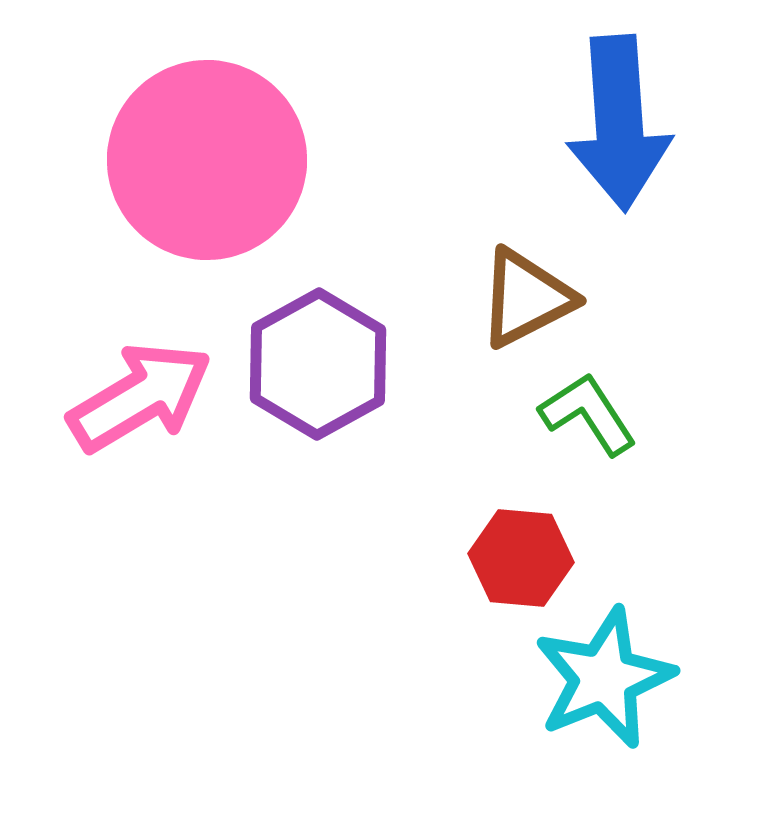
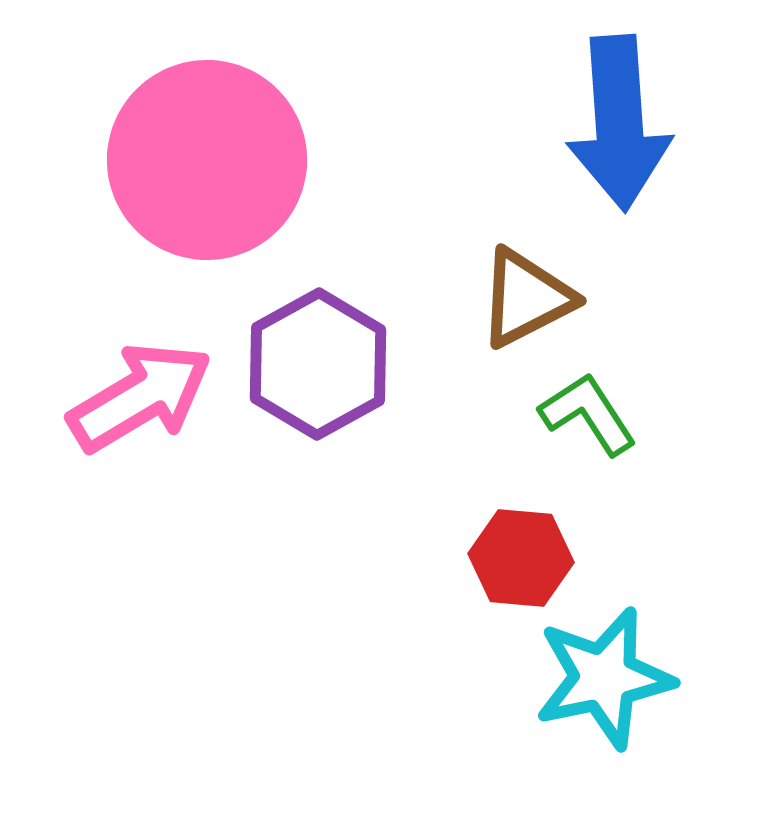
cyan star: rotated 10 degrees clockwise
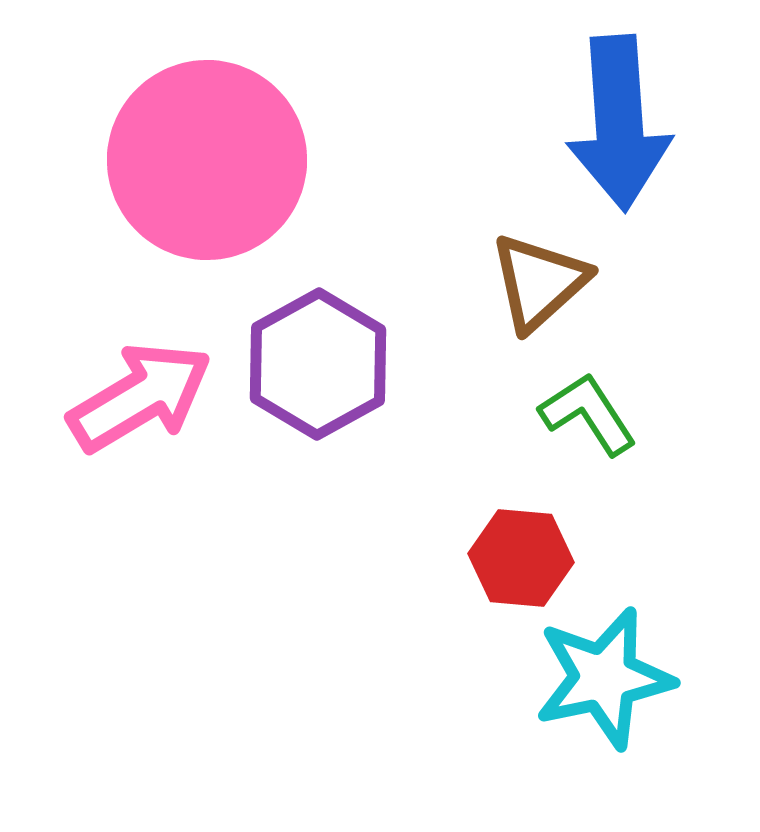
brown triangle: moved 13 px right, 16 px up; rotated 15 degrees counterclockwise
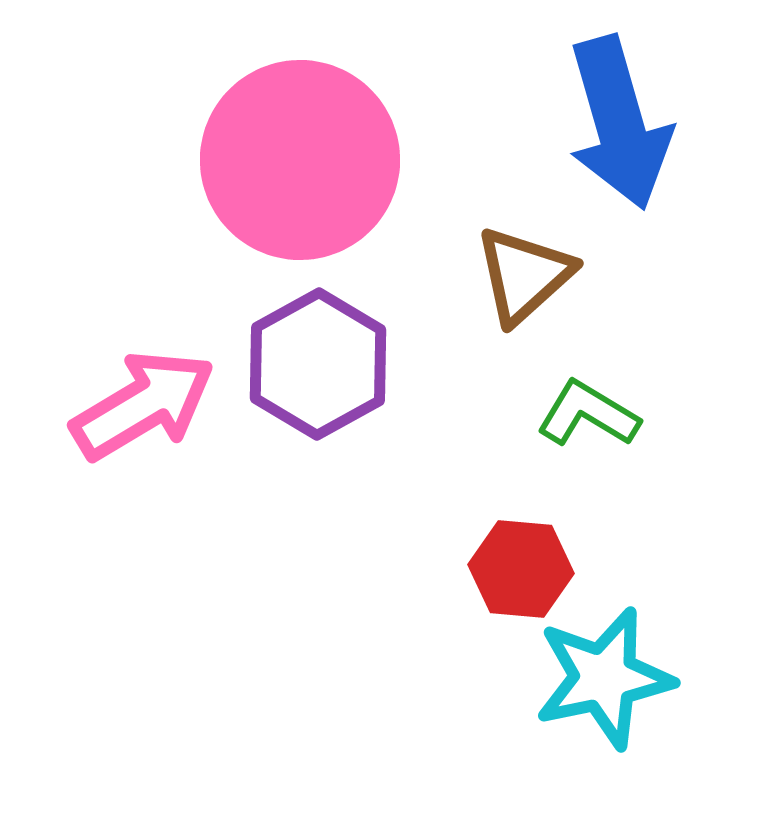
blue arrow: rotated 12 degrees counterclockwise
pink circle: moved 93 px right
brown triangle: moved 15 px left, 7 px up
pink arrow: moved 3 px right, 8 px down
green L-shape: rotated 26 degrees counterclockwise
red hexagon: moved 11 px down
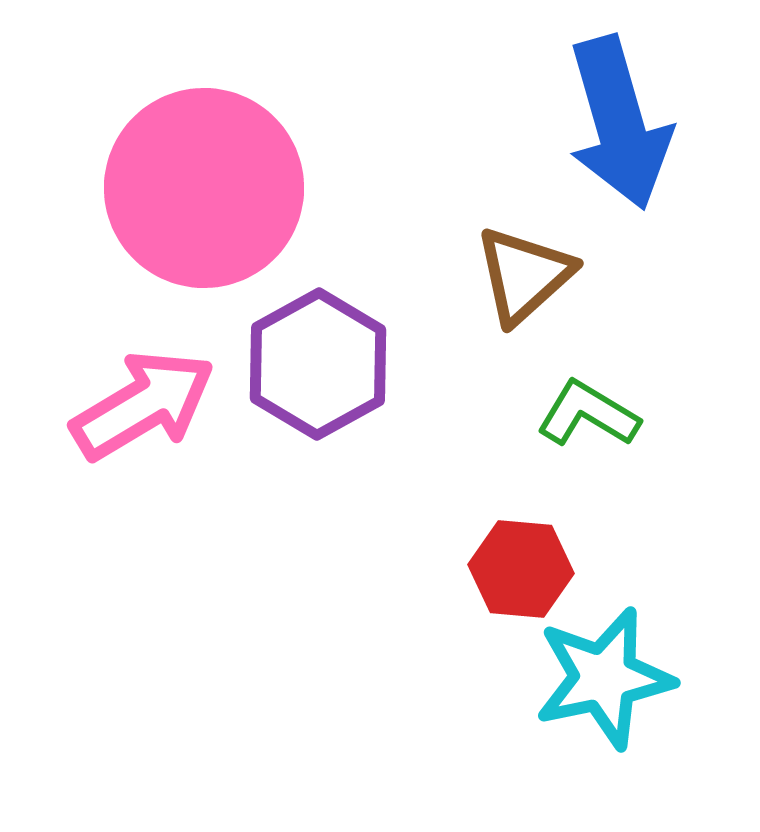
pink circle: moved 96 px left, 28 px down
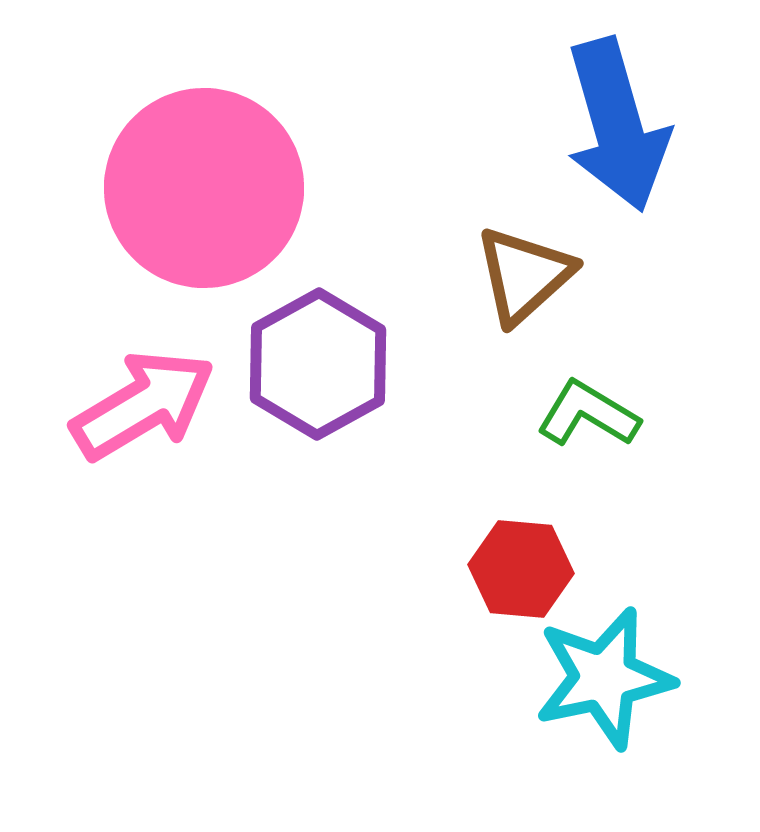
blue arrow: moved 2 px left, 2 px down
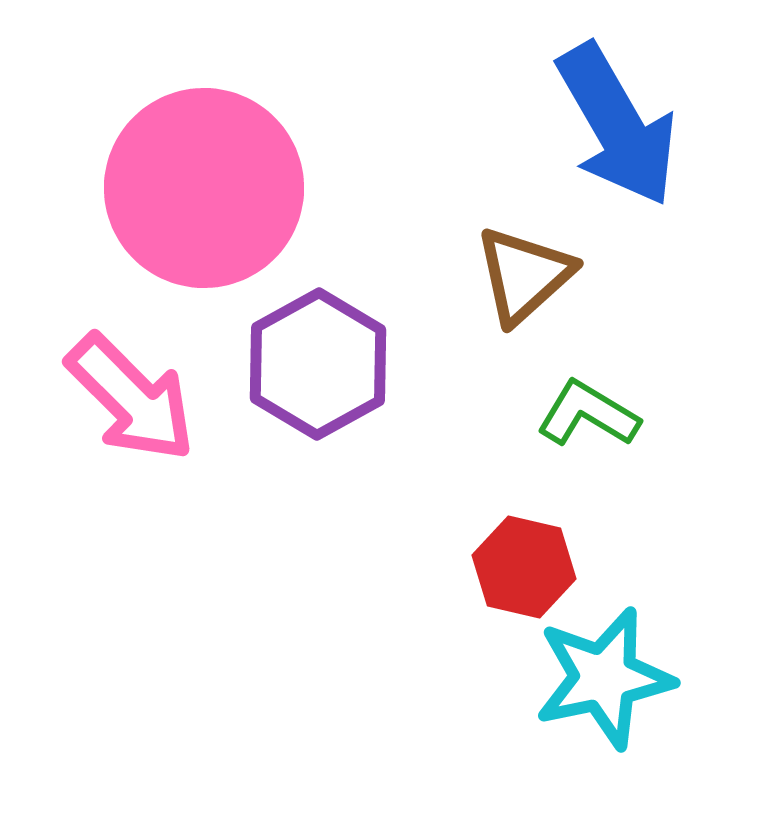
blue arrow: rotated 14 degrees counterclockwise
pink arrow: moved 12 px left, 7 px up; rotated 76 degrees clockwise
red hexagon: moved 3 px right, 2 px up; rotated 8 degrees clockwise
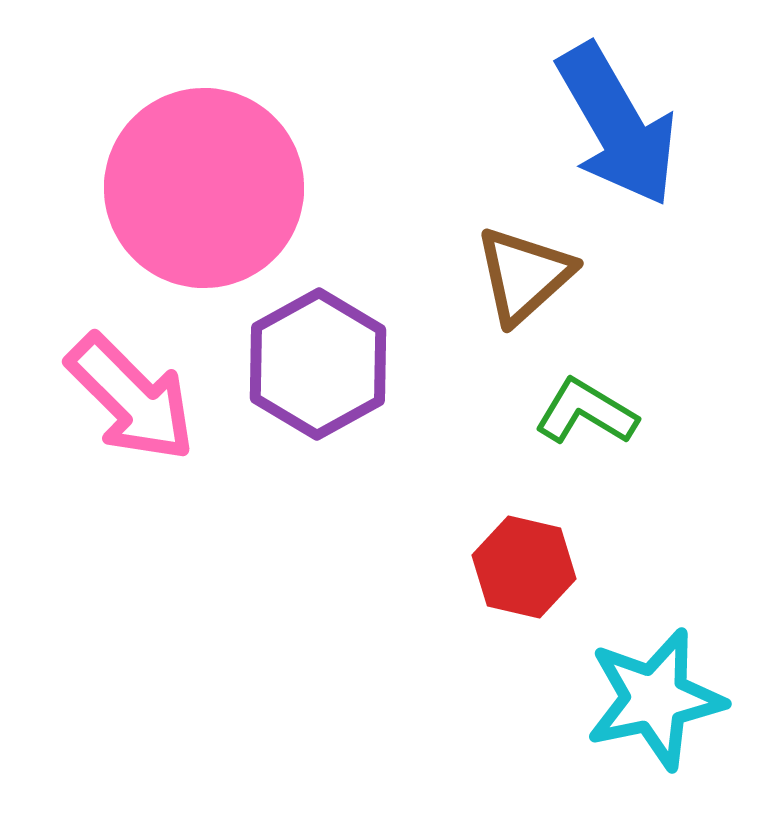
green L-shape: moved 2 px left, 2 px up
cyan star: moved 51 px right, 21 px down
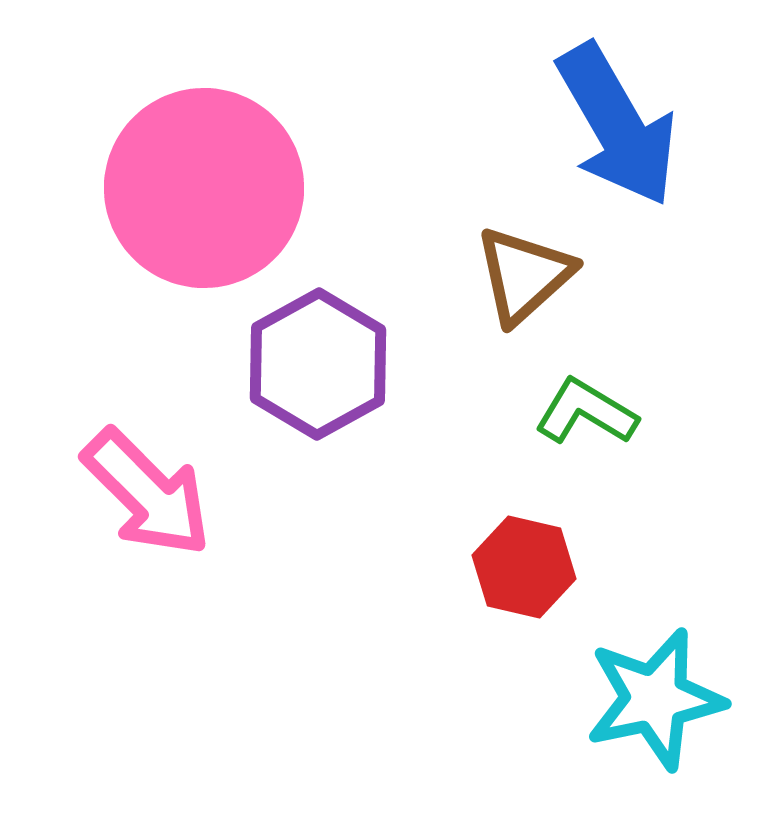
pink arrow: moved 16 px right, 95 px down
